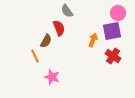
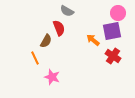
gray semicircle: rotated 24 degrees counterclockwise
orange arrow: rotated 72 degrees counterclockwise
orange line: moved 2 px down
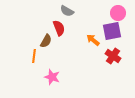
orange line: moved 1 px left, 2 px up; rotated 32 degrees clockwise
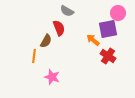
purple square: moved 4 px left, 2 px up
red cross: moved 5 px left
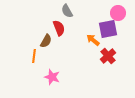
gray semicircle: rotated 32 degrees clockwise
red cross: rotated 14 degrees clockwise
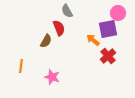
orange line: moved 13 px left, 10 px down
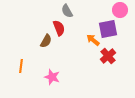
pink circle: moved 2 px right, 3 px up
